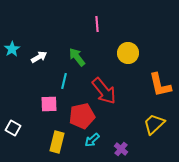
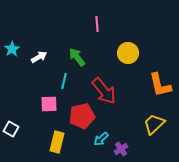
white square: moved 2 px left, 1 px down
cyan arrow: moved 9 px right, 1 px up
purple cross: rotated 16 degrees clockwise
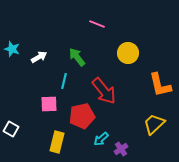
pink line: rotated 63 degrees counterclockwise
cyan star: rotated 21 degrees counterclockwise
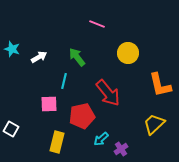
red arrow: moved 4 px right, 2 px down
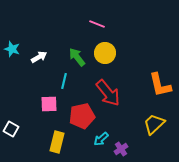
yellow circle: moved 23 px left
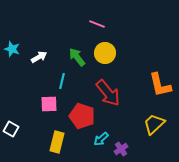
cyan line: moved 2 px left
red pentagon: rotated 30 degrees clockwise
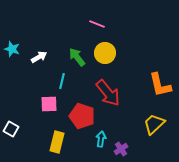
cyan arrow: rotated 140 degrees clockwise
